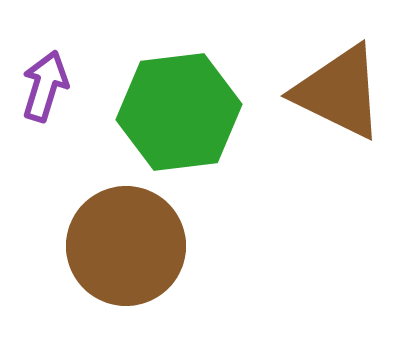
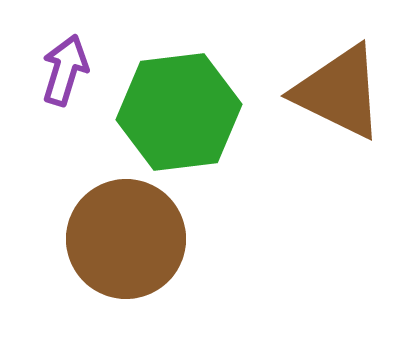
purple arrow: moved 20 px right, 16 px up
brown circle: moved 7 px up
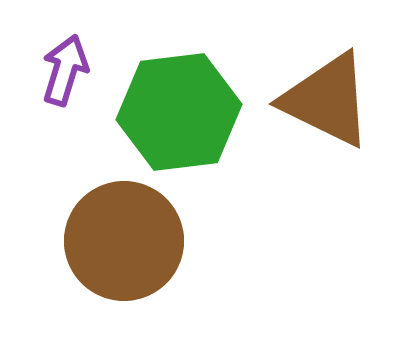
brown triangle: moved 12 px left, 8 px down
brown circle: moved 2 px left, 2 px down
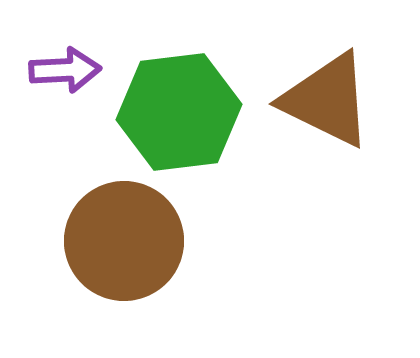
purple arrow: rotated 70 degrees clockwise
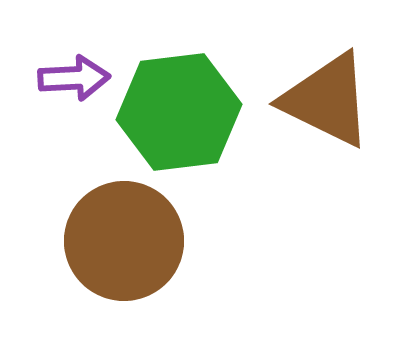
purple arrow: moved 9 px right, 8 px down
